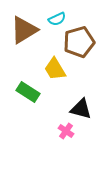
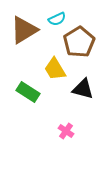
brown pentagon: rotated 16 degrees counterclockwise
black triangle: moved 2 px right, 20 px up
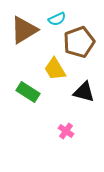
brown pentagon: rotated 12 degrees clockwise
black triangle: moved 1 px right, 3 px down
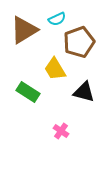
pink cross: moved 5 px left
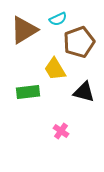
cyan semicircle: moved 1 px right
green rectangle: rotated 40 degrees counterclockwise
